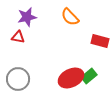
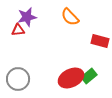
red triangle: moved 7 px up; rotated 16 degrees counterclockwise
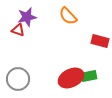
orange semicircle: moved 2 px left, 1 px up
red triangle: rotated 24 degrees clockwise
green rectangle: rotated 28 degrees clockwise
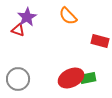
purple star: rotated 18 degrees counterclockwise
green rectangle: moved 1 px left, 2 px down
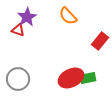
red rectangle: rotated 66 degrees counterclockwise
